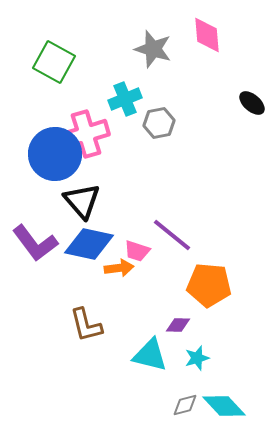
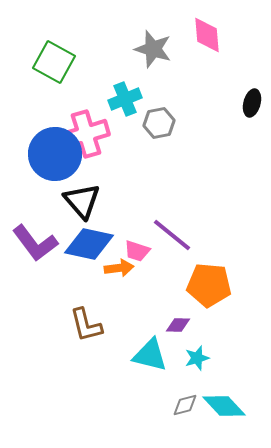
black ellipse: rotated 64 degrees clockwise
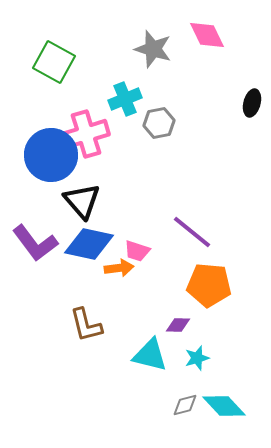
pink diamond: rotated 21 degrees counterclockwise
blue circle: moved 4 px left, 1 px down
purple line: moved 20 px right, 3 px up
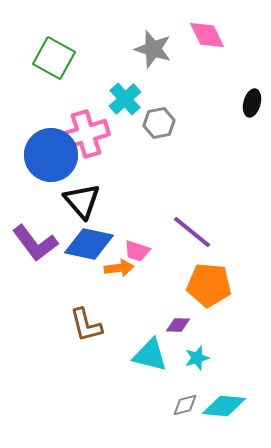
green square: moved 4 px up
cyan cross: rotated 20 degrees counterclockwise
cyan diamond: rotated 42 degrees counterclockwise
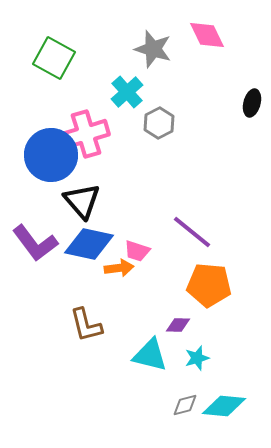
cyan cross: moved 2 px right, 7 px up
gray hexagon: rotated 16 degrees counterclockwise
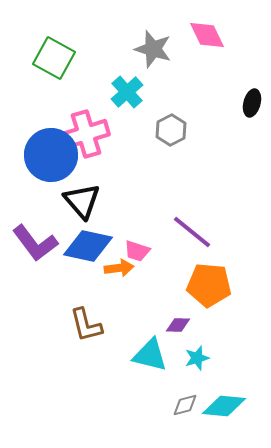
gray hexagon: moved 12 px right, 7 px down
blue diamond: moved 1 px left, 2 px down
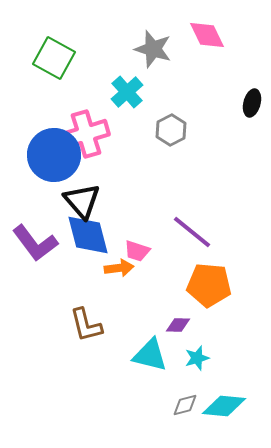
blue circle: moved 3 px right
blue diamond: moved 11 px up; rotated 63 degrees clockwise
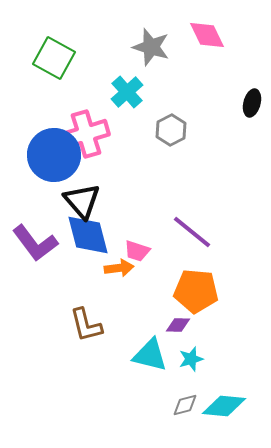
gray star: moved 2 px left, 2 px up
orange pentagon: moved 13 px left, 6 px down
cyan star: moved 6 px left, 1 px down
